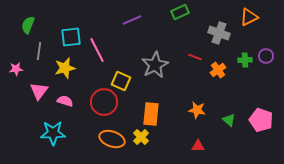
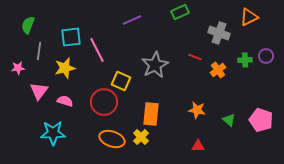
pink star: moved 2 px right, 1 px up
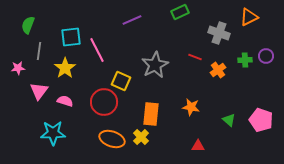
yellow star: rotated 20 degrees counterclockwise
orange star: moved 6 px left, 3 px up
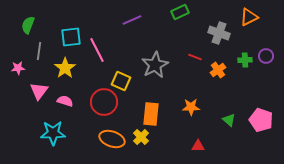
orange star: rotated 12 degrees counterclockwise
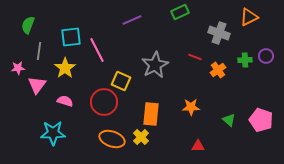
pink triangle: moved 2 px left, 6 px up
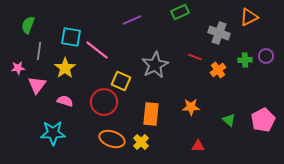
cyan square: rotated 15 degrees clockwise
pink line: rotated 25 degrees counterclockwise
pink pentagon: moved 2 px right; rotated 25 degrees clockwise
yellow cross: moved 5 px down
